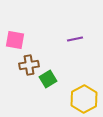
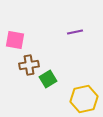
purple line: moved 7 px up
yellow hexagon: rotated 16 degrees clockwise
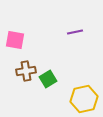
brown cross: moved 3 px left, 6 px down
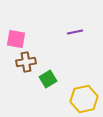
pink square: moved 1 px right, 1 px up
brown cross: moved 9 px up
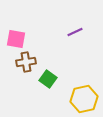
purple line: rotated 14 degrees counterclockwise
green square: rotated 24 degrees counterclockwise
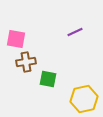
green square: rotated 24 degrees counterclockwise
